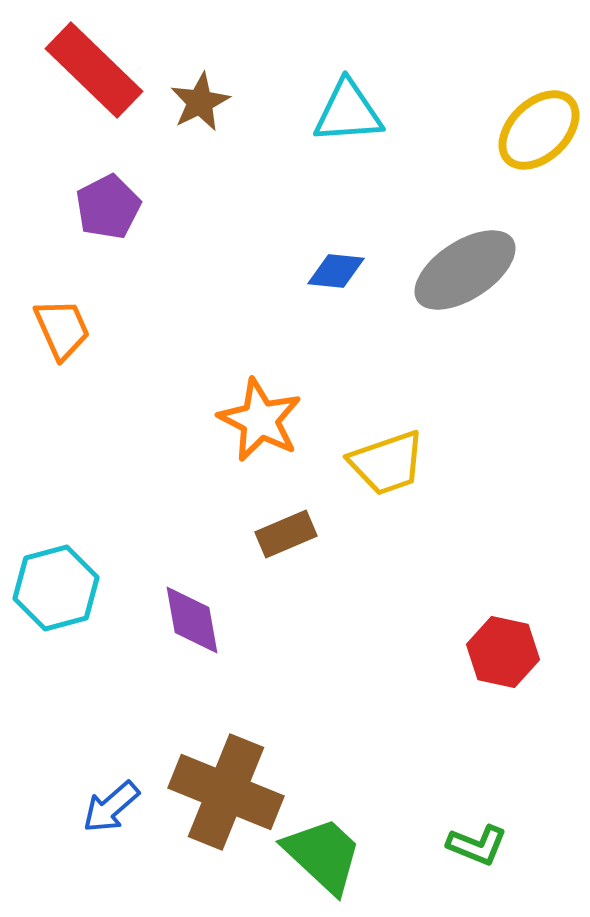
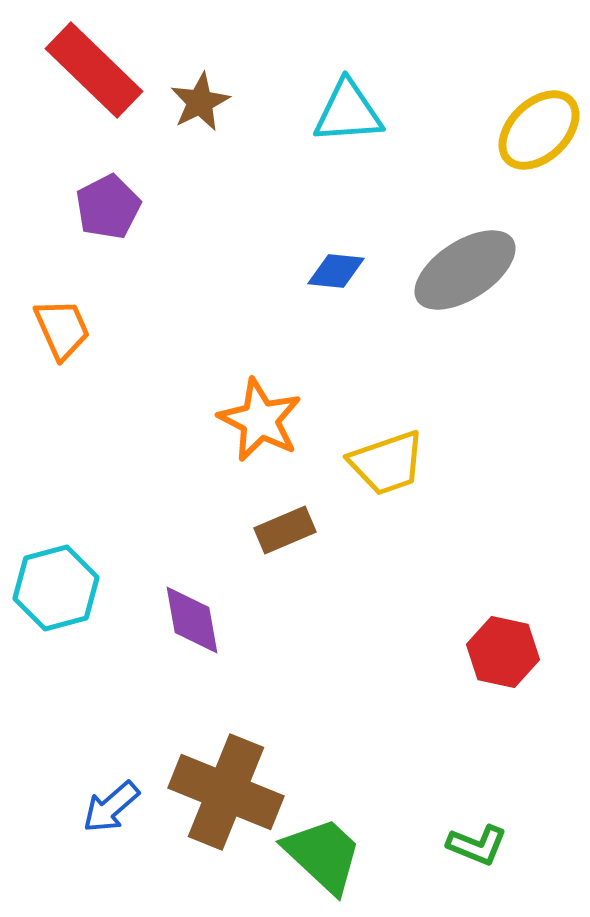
brown rectangle: moved 1 px left, 4 px up
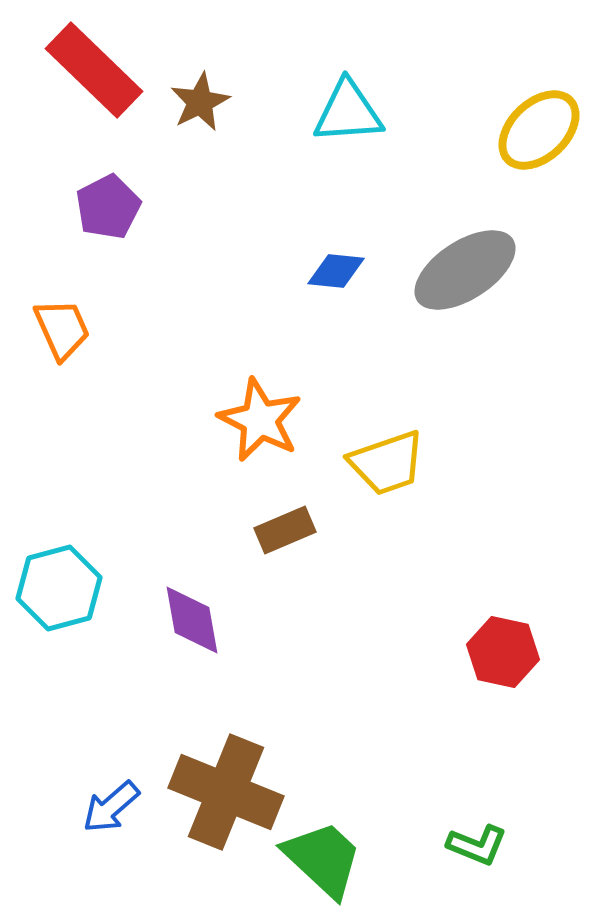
cyan hexagon: moved 3 px right
green trapezoid: moved 4 px down
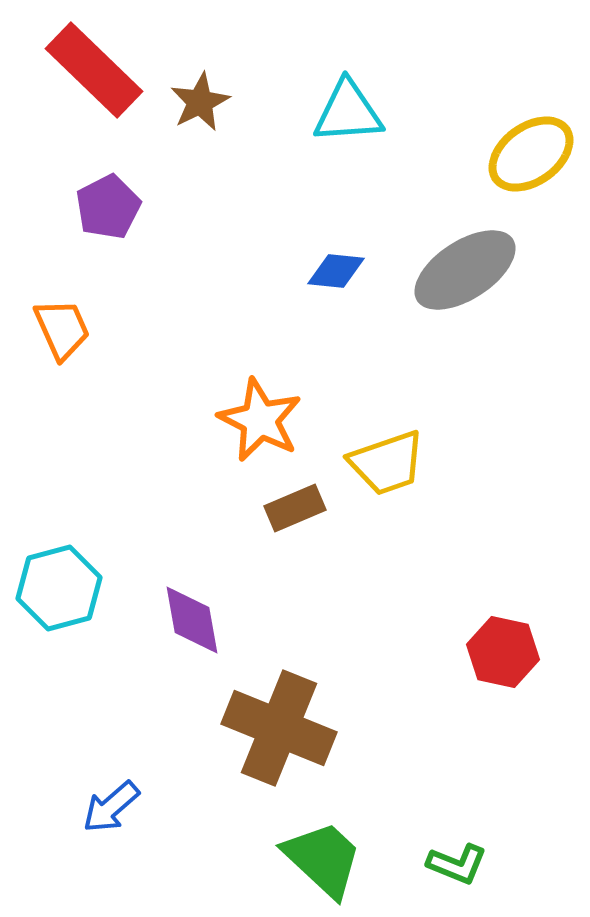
yellow ellipse: moved 8 px left, 24 px down; rotated 8 degrees clockwise
brown rectangle: moved 10 px right, 22 px up
brown cross: moved 53 px right, 64 px up
green L-shape: moved 20 px left, 19 px down
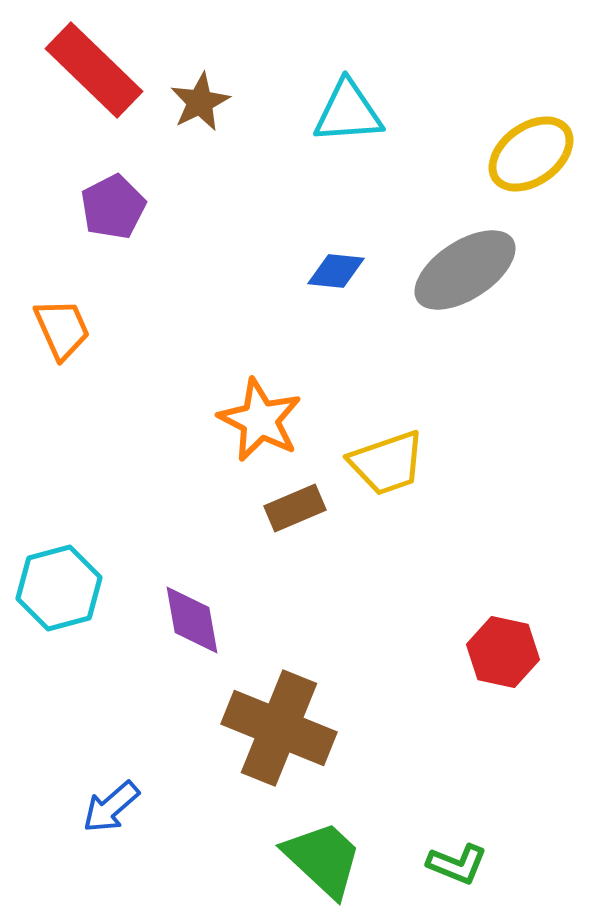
purple pentagon: moved 5 px right
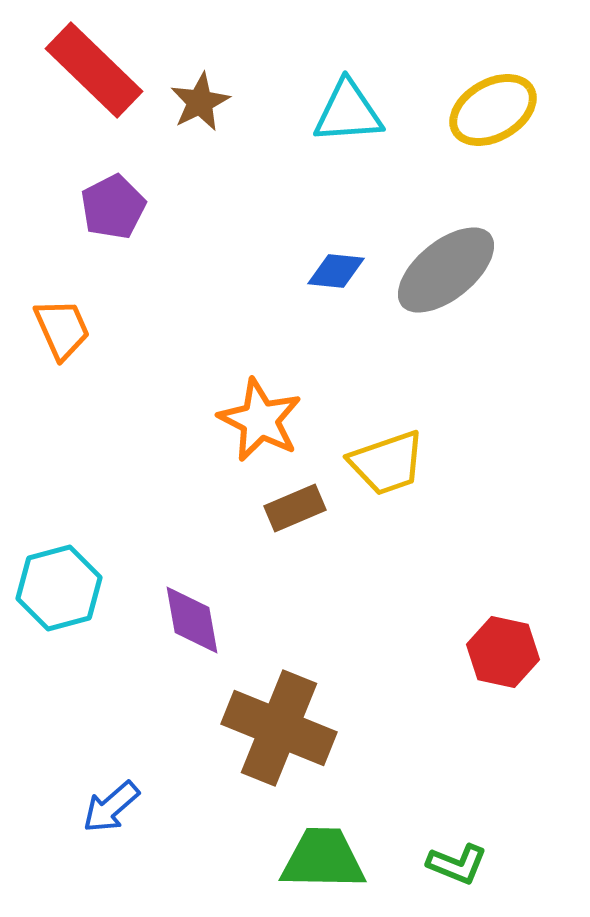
yellow ellipse: moved 38 px left, 44 px up; rotated 6 degrees clockwise
gray ellipse: moved 19 px left; rotated 6 degrees counterclockwise
green trapezoid: rotated 42 degrees counterclockwise
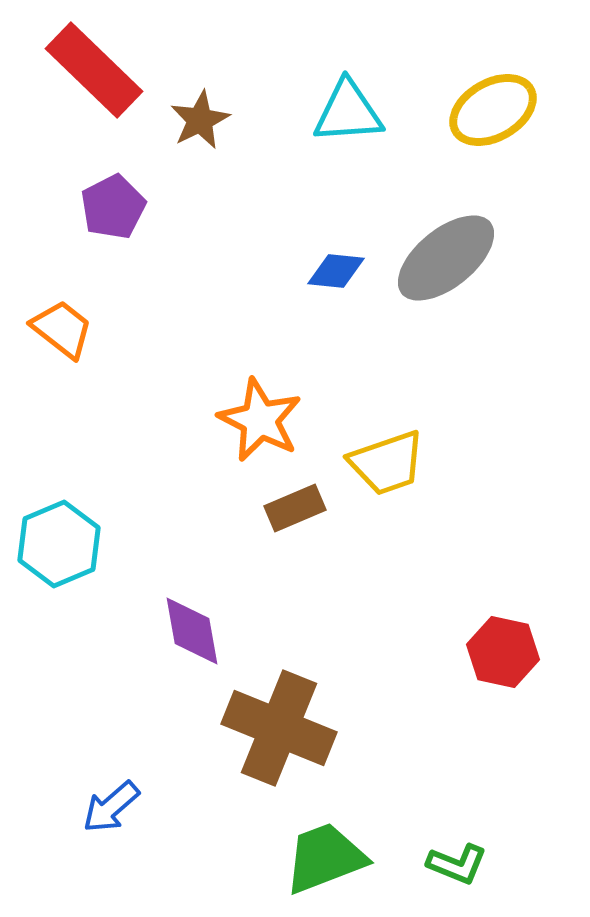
brown star: moved 18 px down
gray ellipse: moved 12 px up
orange trapezoid: rotated 28 degrees counterclockwise
cyan hexagon: moved 44 px up; rotated 8 degrees counterclockwise
purple diamond: moved 11 px down
green trapezoid: moved 2 px right, 1 px up; rotated 22 degrees counterclockwise
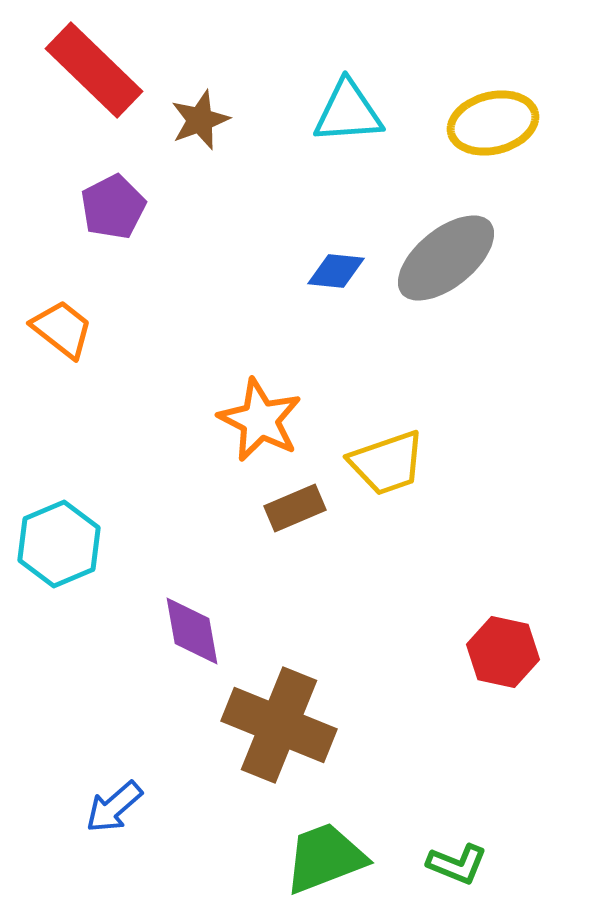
yellow ellipse: moved 13 px down; rotated 16 degrees clockwise
brown star: rotated 6 degrees clockwise
brown cross: moved 3 px up
blue arrow: moved 3 px right
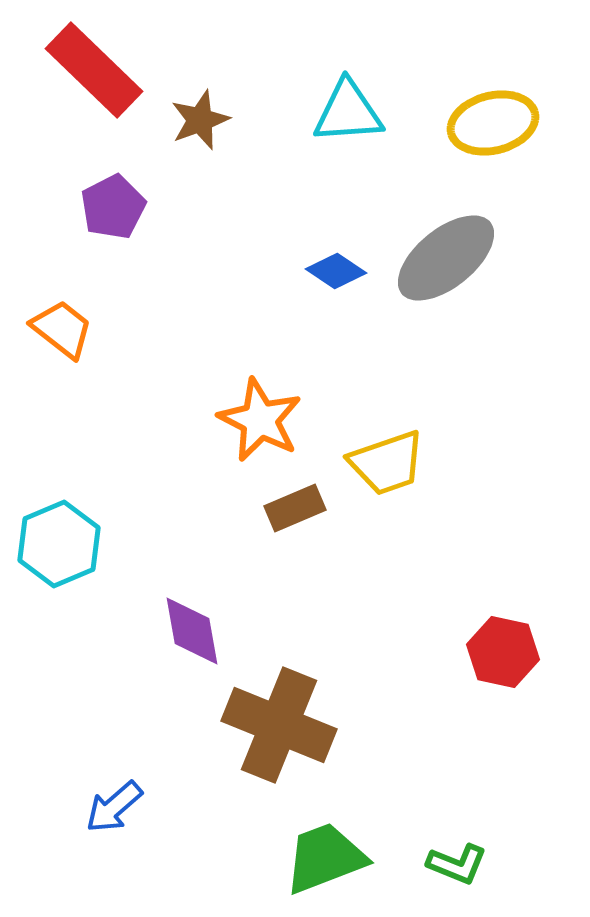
blue diamond: rotated 28 degrees clockwise
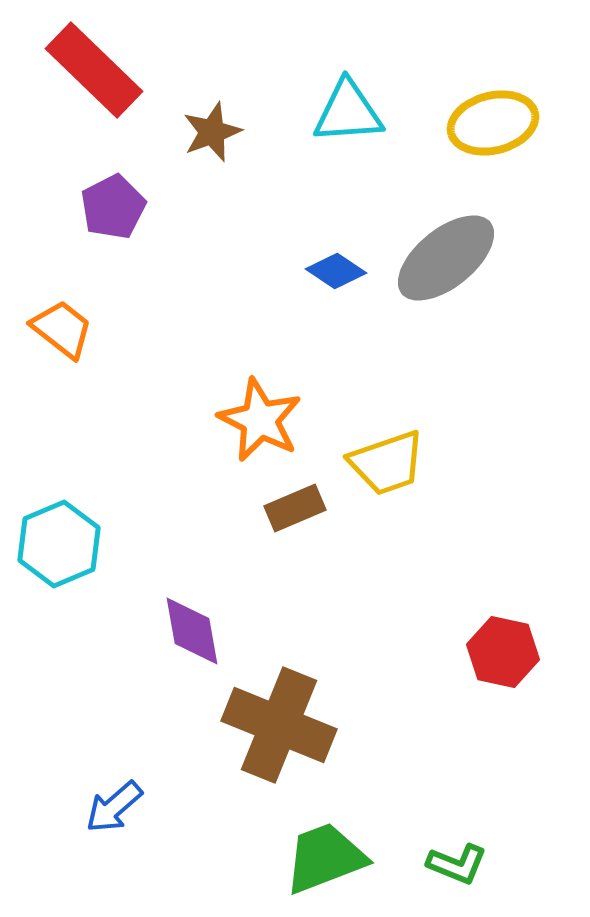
brown star: moved 12 px right, 12 px down
